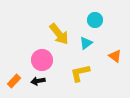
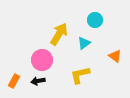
yellow arrow: rotated 110 degrees counterclockwise
cyan triangle: moved 2 px left
yellow L-shape: moved 2 px down
orange rectangle: rotated 16 degrees counterclockwise
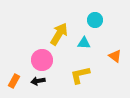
cyan triangle: rotated 40 degrees clockwise
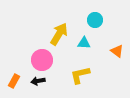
orange triangle: moved 2 px right, 5 px up
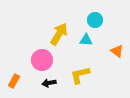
cyan triangle: moved 2 px right, 3 px up
black arrow: moved 11 px right, 2 px down
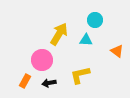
orange rectangle: moved 11 px right
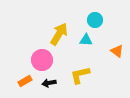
orange rectangle: rotated 32 degrees clockwise
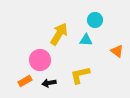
pink circle: moved 2 px left
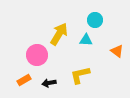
pink circle: moved 3 px left, 5 px up
orange rectangle: moved 1 px left, 1 px up
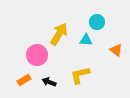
cyan circle: moved 2 px right, 2 px down
orange triangle: moved 1 px left, 1 px up
black arrow: moved 1 px up; rotated 32 degrees clockwise
